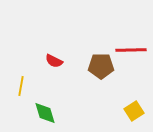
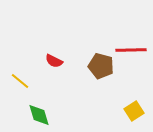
brown pentagon: rotated 15 degrees clockwise
yellow line: moved 1 px left, 5 px up; rotated 60 degrees counterclockwise
green diamond: moved 6 px left, 2 px down
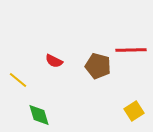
brown pentagon: moved 3 px left
yellow line: moved 2 px left, 1 px up
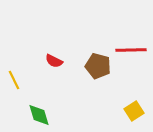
yellow line: moved 4 px left; rotated 24 degrees clockwise
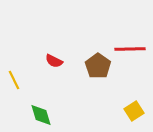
red line: moved 1 px left, 1 px up
brown pentagon: rotated 20 degrees clockwise
green diamond: moved 2 px right
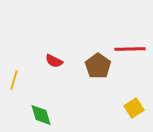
yellow line: rotated 42 degrees clockwise
yellow square: moved 3 px up
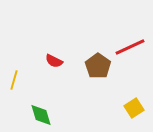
red line: moved 2 px up; rotated 24 degrees counterclockwise
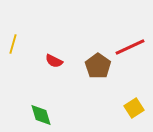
yellow line: moved 1 px left, 36 px up
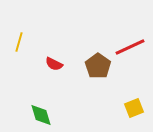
yellow line: moved 6 px right, 2 px up
red semicircle: moved 3 px down
yellow square: rotated 12 degrees clockwise
